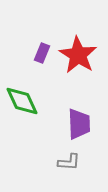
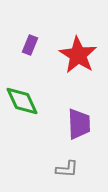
purple rectangle: moved 12 px left, 8 px up
gray L-shape: moved 2 px left, 7 px down
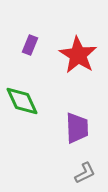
purple trapezoid: moved 2 px left, 4 px down
gray L-shape: moved 18 px right, 4 px down; rotated 30 degrees counterclockwise
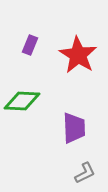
green diamond: rotated 63 degrees counterclockwise
purple trapezoid: moved 3 px left
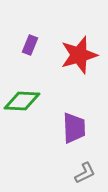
red star: moved 1 px right; rotated 24 degrees clockwise
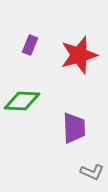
gray L-shape: moved 7 px right, 1 px up; rotated 50 degrees clockwise
